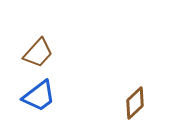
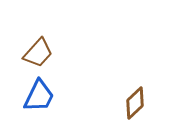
blue trapezoid: rotated 27 degrees counterclockwise
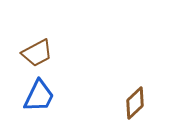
brown trapezoid: moved 1 px left; rotated 20 degrees clockwise
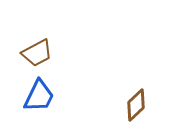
brown diamond: moved 1 px right, 2 px down
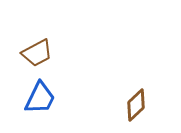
blue trapezoid: moved 1 px right, 2 px down
